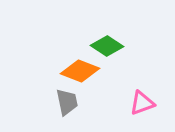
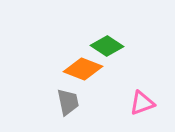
orange diamond: moved 3 px right, 2 px up
gray trapezoid: moved 1 px right
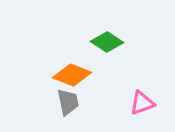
green diamond: moved 4 px up
orange diamond: moved 11 px left, 6 px down
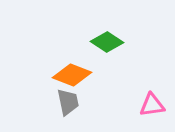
pink triangle: moved 10 px right, 2 px down; rotated 12 degrees clockwise
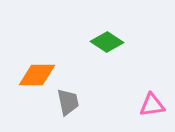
orange diamond: moved 35 px left; rotated 21 degrees counterclockwise
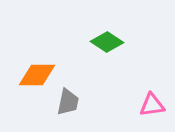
gray trapezoid: rotated 24 degrees clockwise
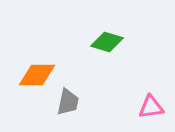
green diamond: rotated 16 degrees counterclockwise
pink triangle: moved 1 px left, 2 px down
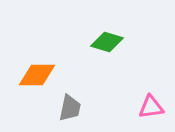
gray trapezoid: moved 2 px right, 6 px down
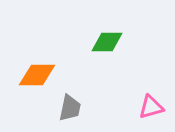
green diamond: rotated 16 degrees counterclockwise
pink triangle: rotated 8 degrees counterclockwise
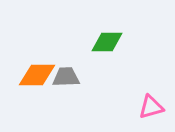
gray trapezoid: moved 4 px left, 31 px up; rotated 104 degrees counterclockwise
